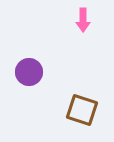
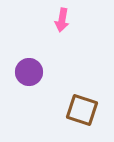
pink arrow: moved 21 px left; rotated 10 degrees clockwise
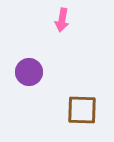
brown square: rotated 16 degrees counterclockwise
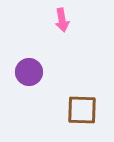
pink arrow: rotated 20 degrees counterclockwise
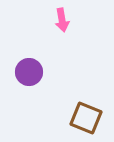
brown square: moved 4 px right, 8 px down; rotated 20 degrees clockwise
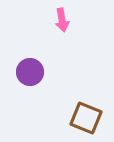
purple circle: moved 1 px right
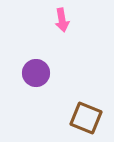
purple circle: moved 6 px right, 1 px down
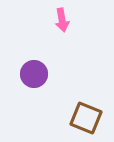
purple circle: moved 2 px left, 1 px down
